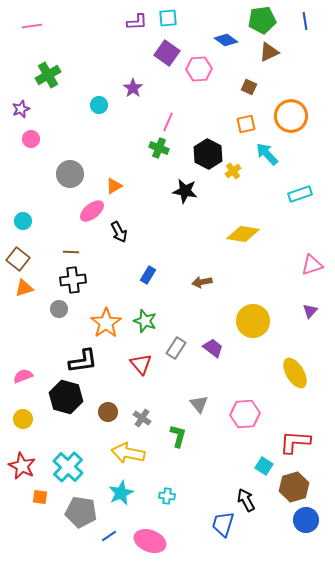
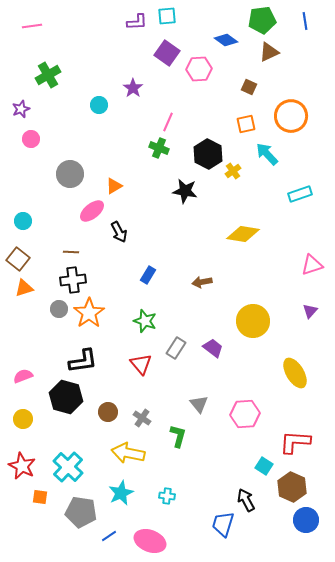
cyan square at (168, 18): moved 1 px left, 2 px up
orange star at (106, 323): moved 17 px left, 10 px up
brown hexagon at (294, 487): moved 2 px left; rotated 20 degrees counterclockwise
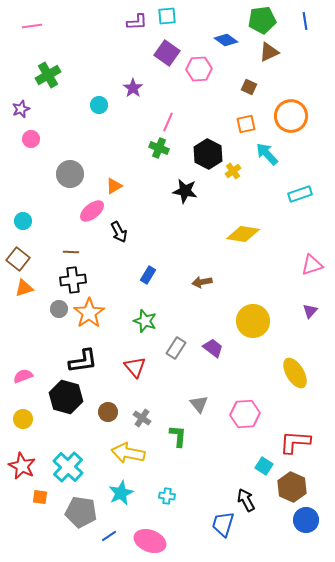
red triangle at (141, 364): moved 6 px left, 3 px down
green L-shape at (178, 436): rotated 10 degrees counterclockwise
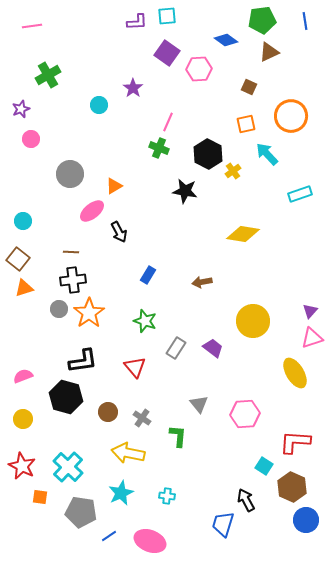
pink triangle at (312, 265): moved 73 px down
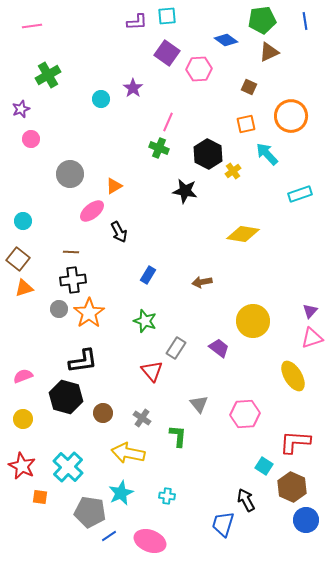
cyan circle at (99, 105): moved 2 px right, 6 px up
purple trapezoid at (213, 348): moved 6 px right
red triangle at (135, 367): moved 17 px right, 4 px down
yellow ellipse at (295, 373): moved 2 px left, 3 px down
brown circle at (108, 412): moved 5 px left, 1 px down
gray pentagon at (81, 512): moved 9 px right
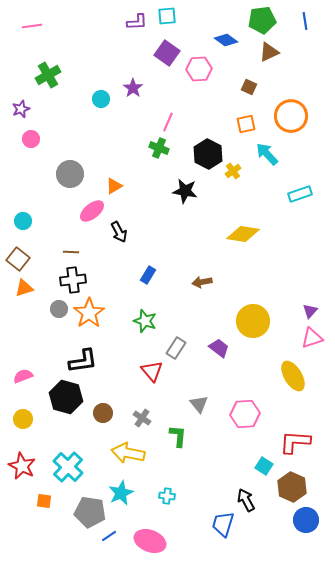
orange square at (40, 497): moved 4 px right, 4 px down
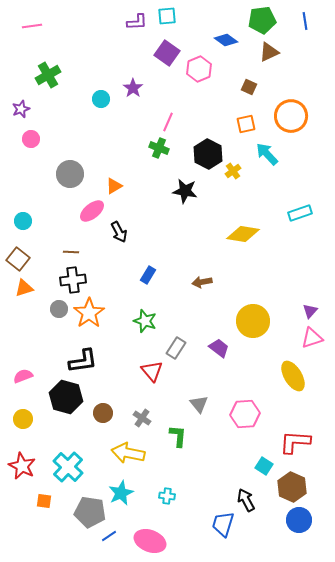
pink hexagon at (199, 69): rotated 20 degrees counterclockwise
cyan rectangle at (300, 194): moved 19 px down
blue circle at (306, 520): moved 7 px left
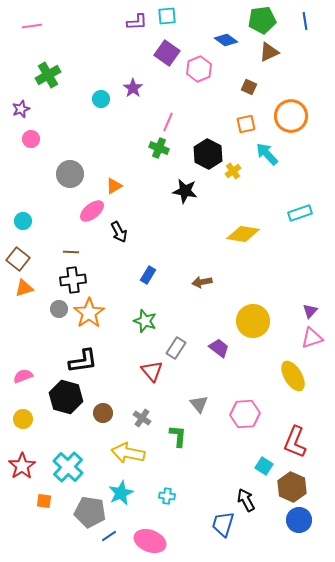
red L-shape at (295, 442): rotated 72 degrees counterclockwise
red star at (22, 466): rotated 12 degrees clockwise
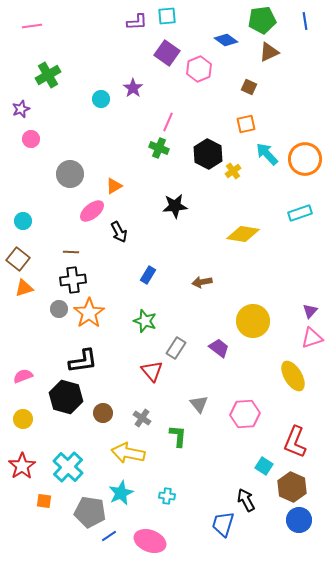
orange circle at (291, 116): moved 14 px right, 43 px down
black star at (185, 191): moved 10 px left, 15 px down; rotated 15 degrees counterclockwise
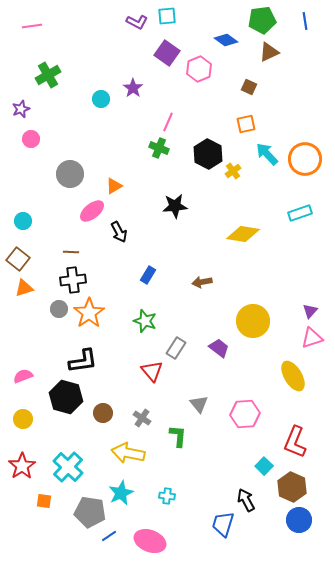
purple L-shape at (137, 22): rotated 30 degrees clockwise
cyan square at (264, 466): rotated 12 degrees clockwise
